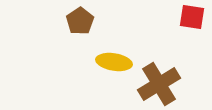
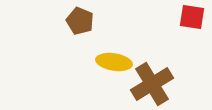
brown pentagon: rotated 16 degrees counterclockwise
brown cross: moved 7 px left
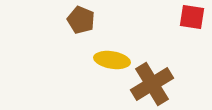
brown pentagon: moved 1 px right, 1 px up
yellow ellipse: moved 2 px left, 2 px up
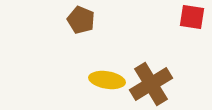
yellow ellipse: moved 5 px left, 20 px down
brown cross: moved 1 px left
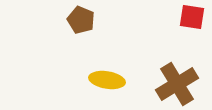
brown cross: moved 26 px right
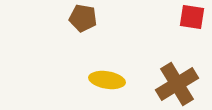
brown pentagon: moved 2 px right, 2 px up; rotated 12 degrees counterclockwise
